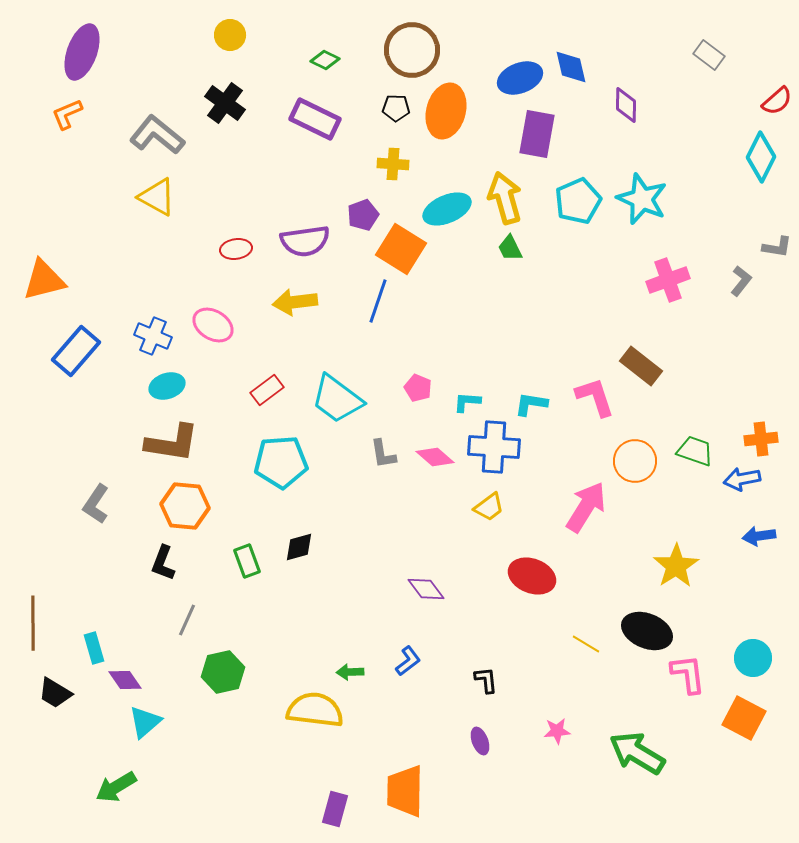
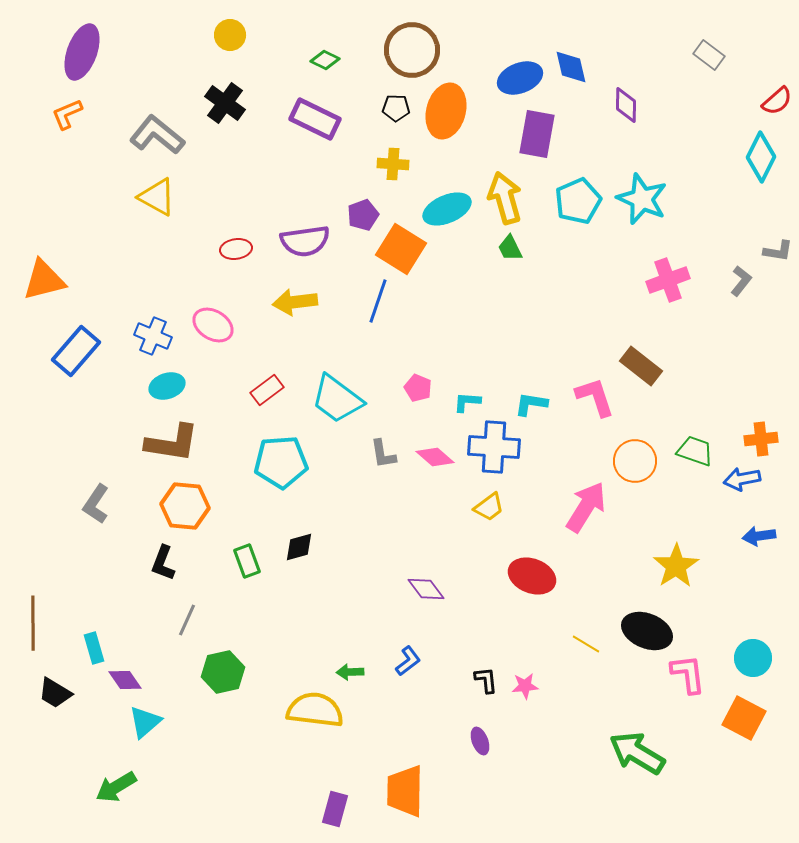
gray L-shape at (777, 247): moved 1 px right, 4 px down
pink star at (557, 731): moved 32 px left, 45 px up
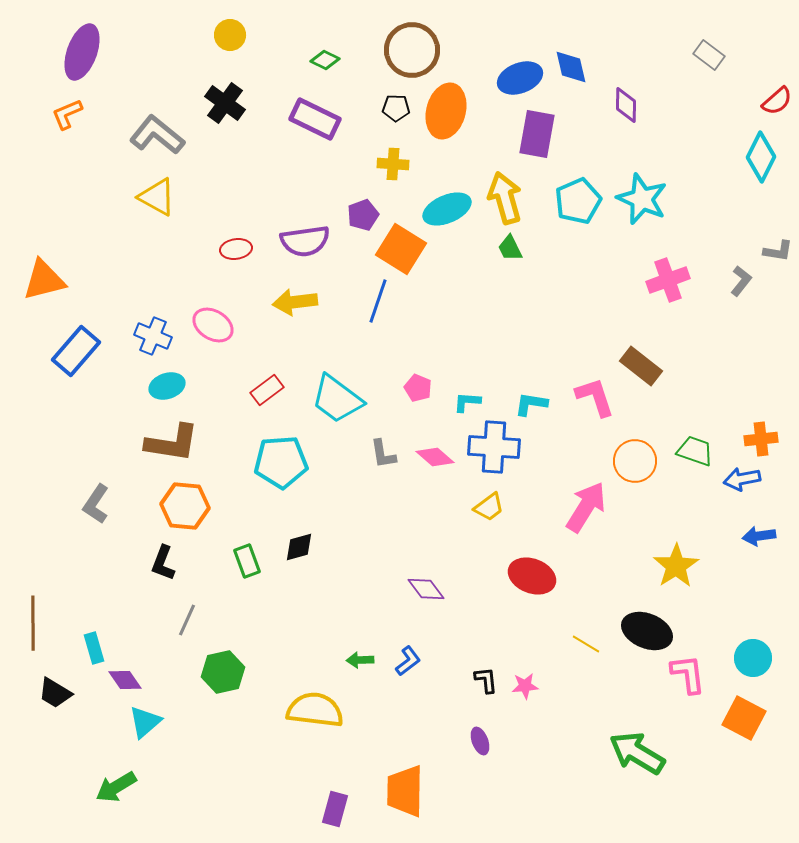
green arrow at (350, 672): moved 10 px right, 12 px up
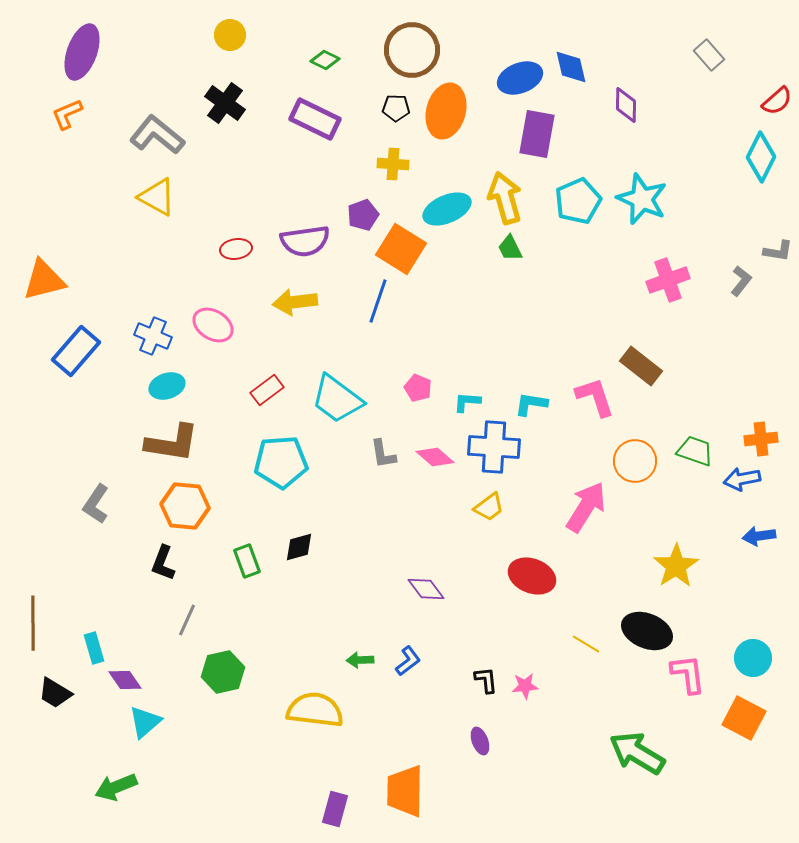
gray rectangle at (709, 55): rotated 12 degrees clockwise
green arrow at (116, 787): rotated 9 degrees clockwise
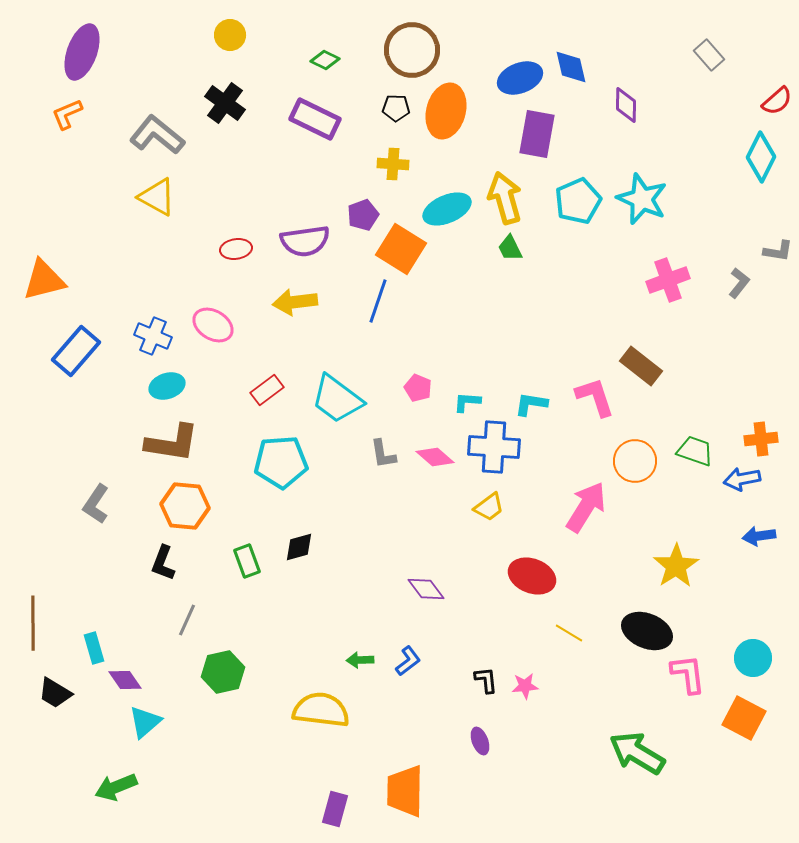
gray L-shape at (741, 281): moved 2 px left, 2 px down
yellow line at (586, 644): moved 17 px left, 11 px up
yellow semicircle at (315, 710): moved 6 px right
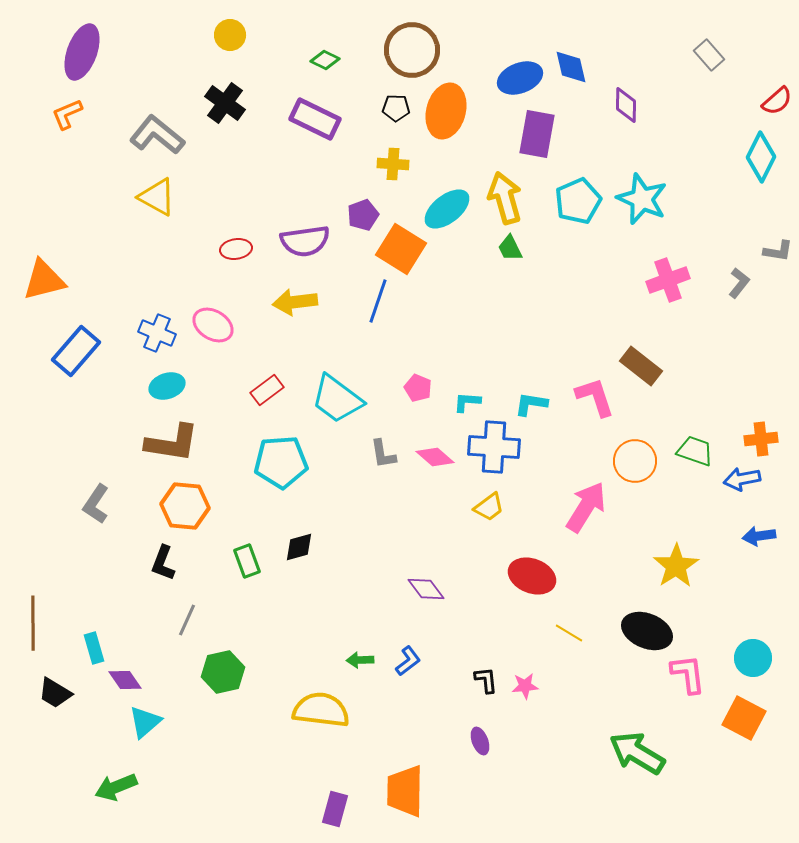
cyan ellipse at (447, 209): rotated 15 degrees counterclockwise
blue cross at (153, 336): moved 4 px right, 3 px up
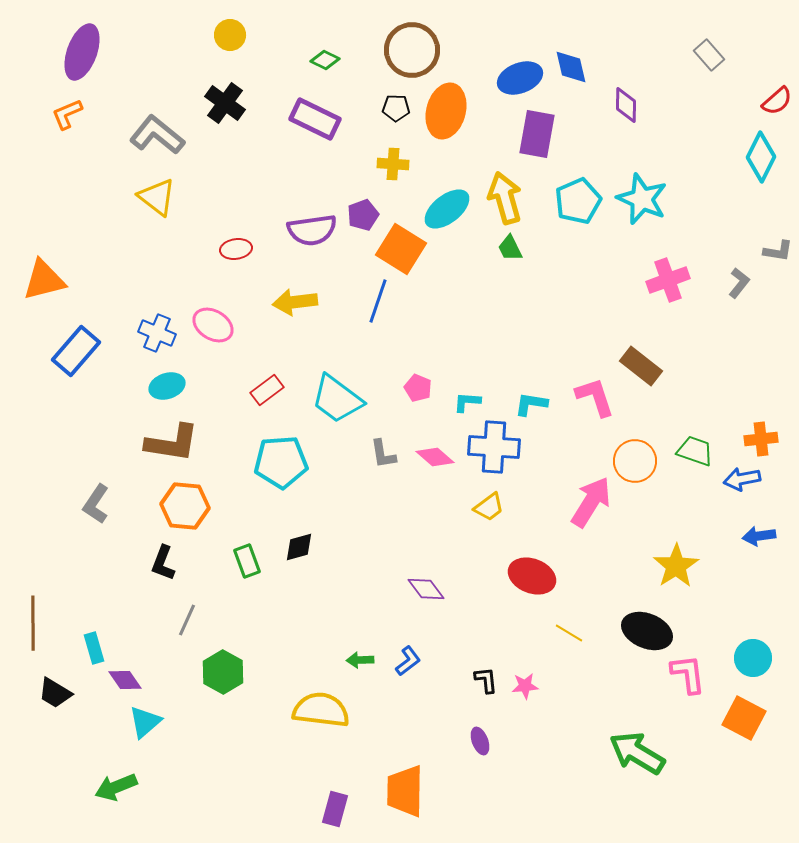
yellow triangle at (157, 197): rotated 9 degrees clockwise
purple semicircle at (305, 241): moved 7 px right, 11 px up
pink arrow at (586, 507): moved 5 px right, 5 px up
green hexagon at (223, 672): rotated 18 degrees counterclockwise
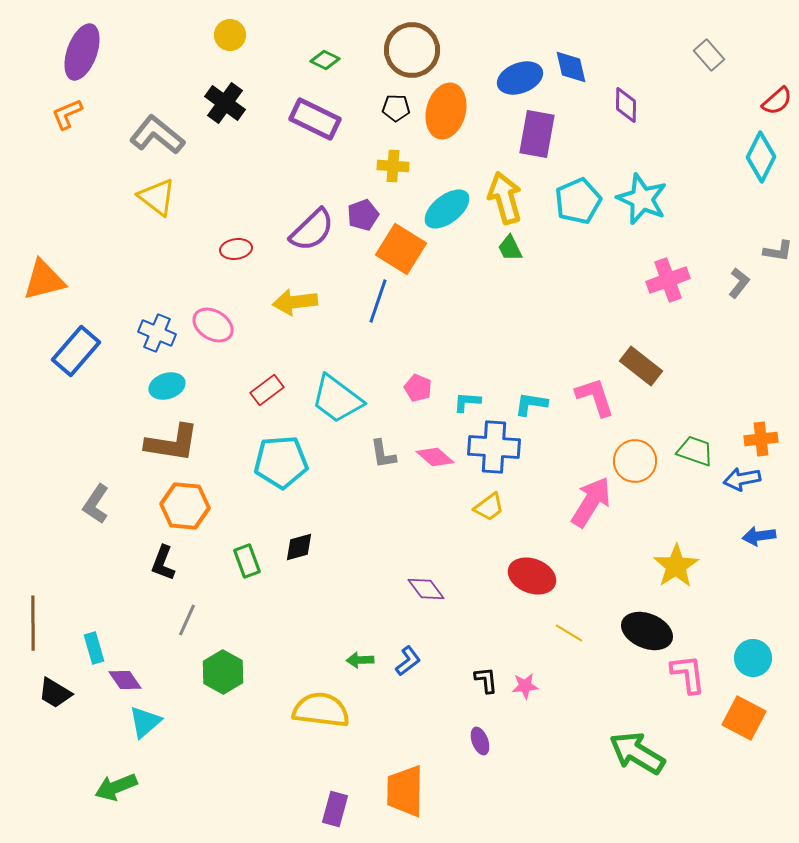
yellow cross at (393, 164): moved 2 px down
purple semicircle at (312, 230): rotated 36 degrees counterclockwise
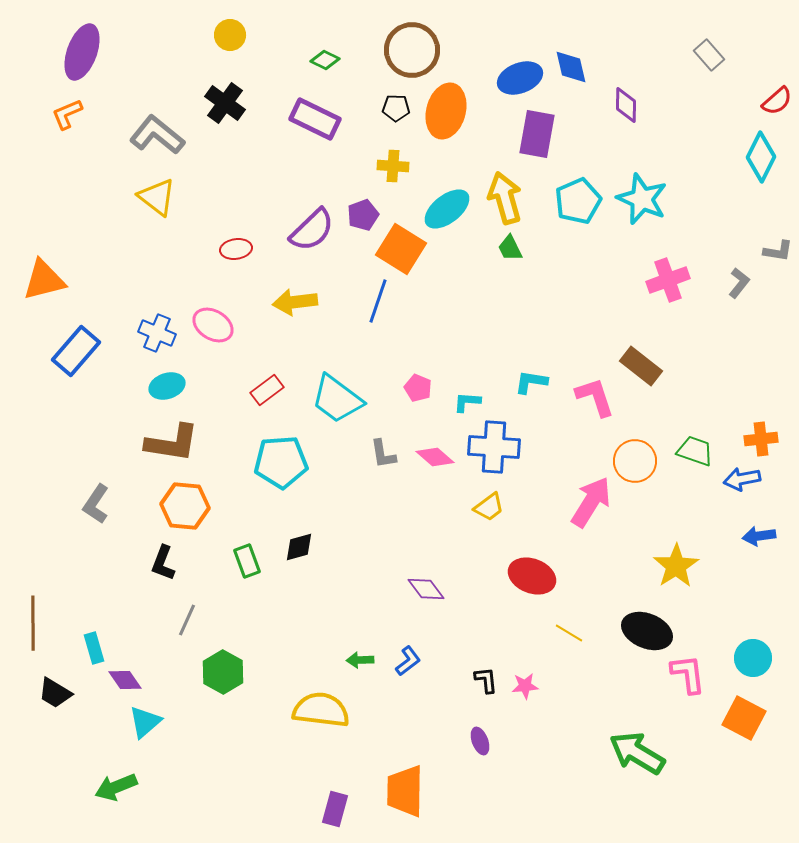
cyan L-shape at (531, 404): moved 22 px up
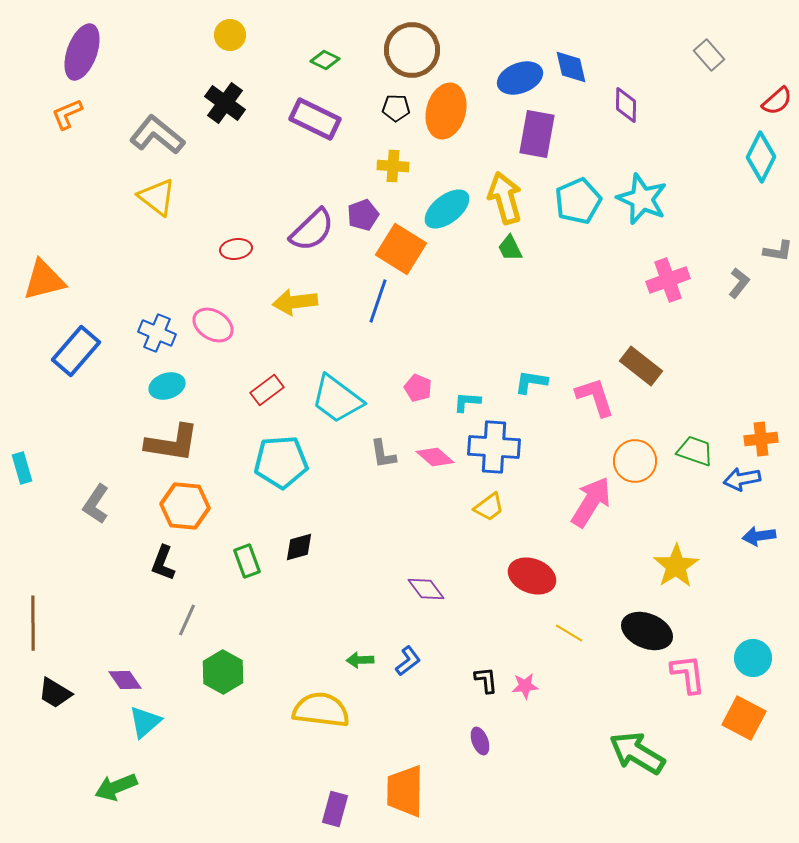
cyan rectangle at (94, 648): moved 72 px left, 180 px up
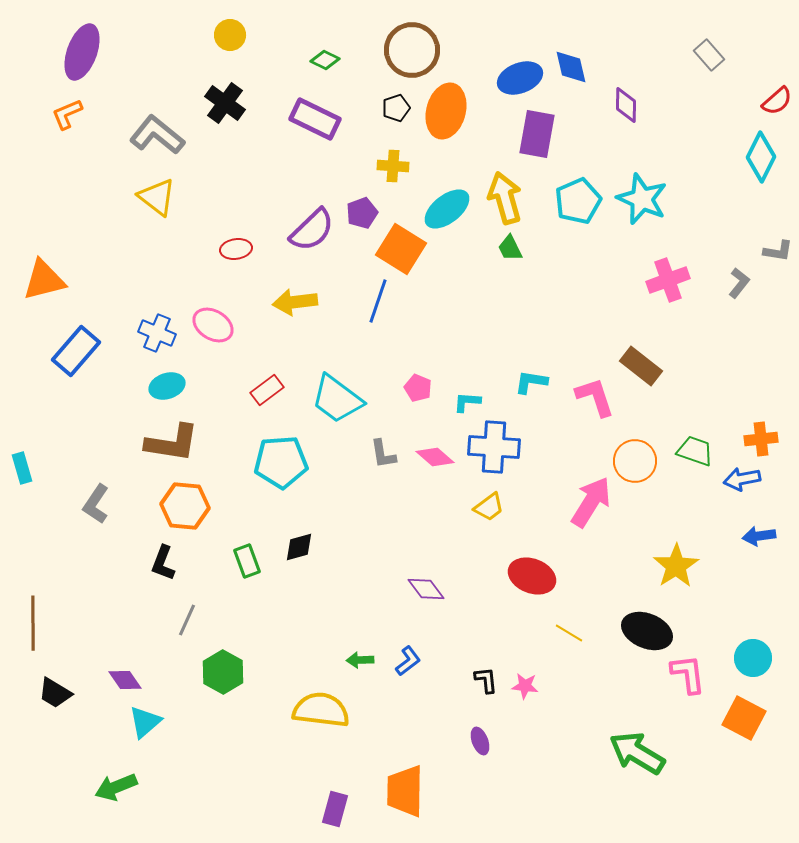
black pentagon at (396, 108): rotated 20 degrees counterclockwise
purple pentagon at (363, 215): moved 1 px left, 2 px up
pink star at (525, 686): rotated 12 degrees clockwise
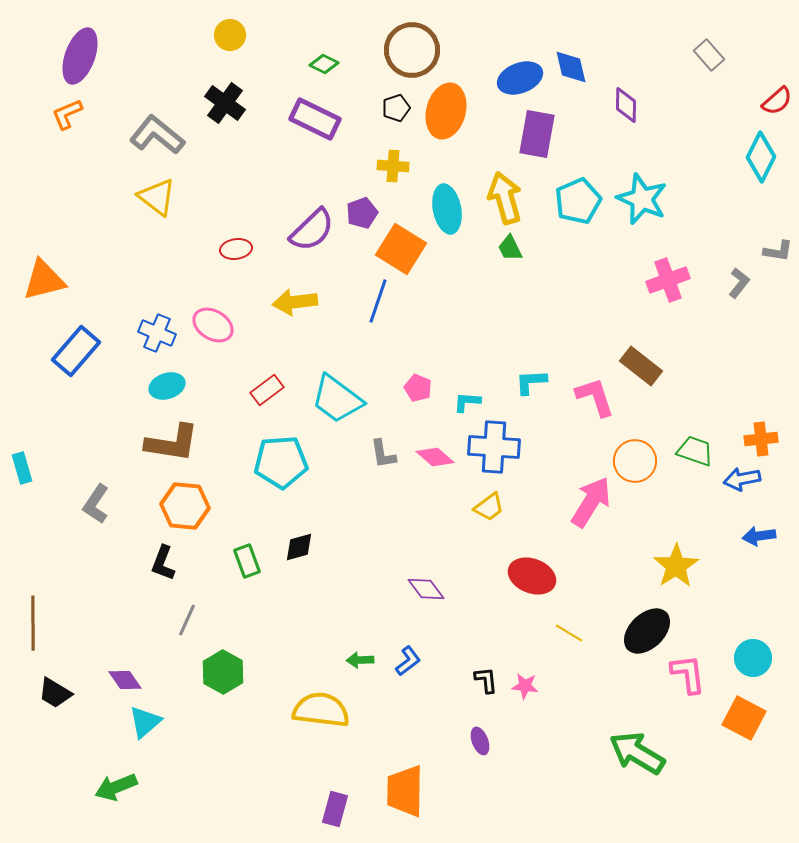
purple ellipse at (82, 52): moved 2 px left, 4 px down
green diamond at (325, 60): moved 1 px left, 4 px down
cyan ellipse at (447, 209): rotated 63 degrees counterclockwise
cyan L-shape at (531, 382): rotated 12 degrees counterclockwise
black ellipse at (647, 631): rotated 66 degrees counterclockwise
